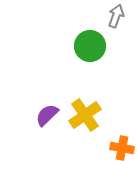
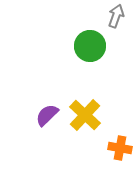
yellow cross: rotated 12 degrees counterclockwise
orange cross: moved 2 px left
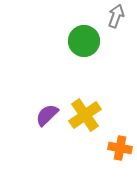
green circle: moved 6 px left, 5 px up
yellow cross: rotated 12 degrees clockwise
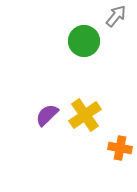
gray arrow: rotated 20 degrees clockwise
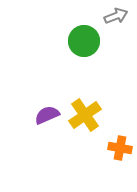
gray arrow: rotated 30 degrees clockwise
purple semicircle: rotated 20 degrees clockwise
